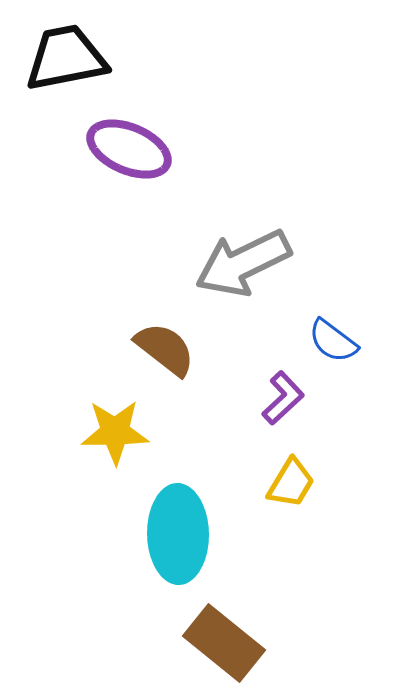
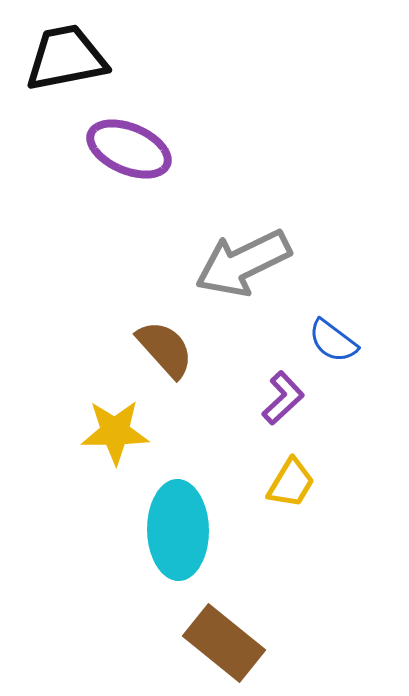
brown semicircle: rotated 10 degrees clockwise
cyan ellipse: moved 4 px up
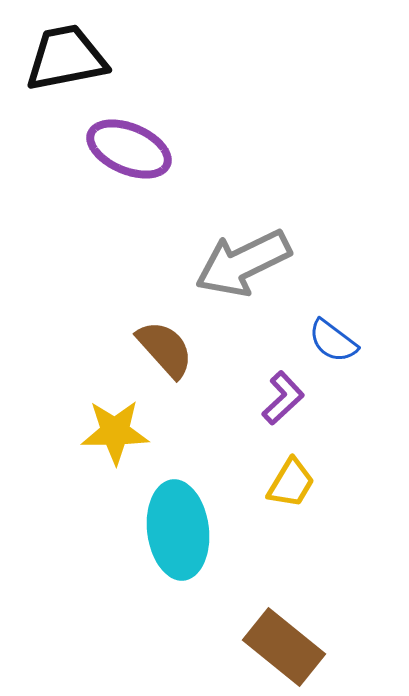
cyan ellipse: rotated 6 degrees counterclockwise
brown rectangle: moved 60 px right, 4 px down
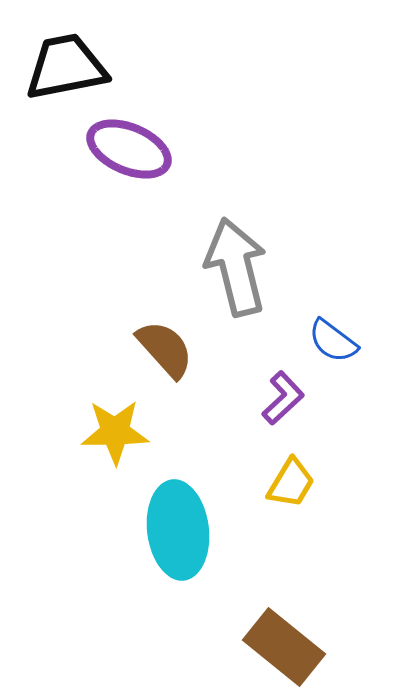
black trapezoid: moved 9 px down
gray arrow: moved 7 px left, 4 px down; rotated 102 degrees clockwise
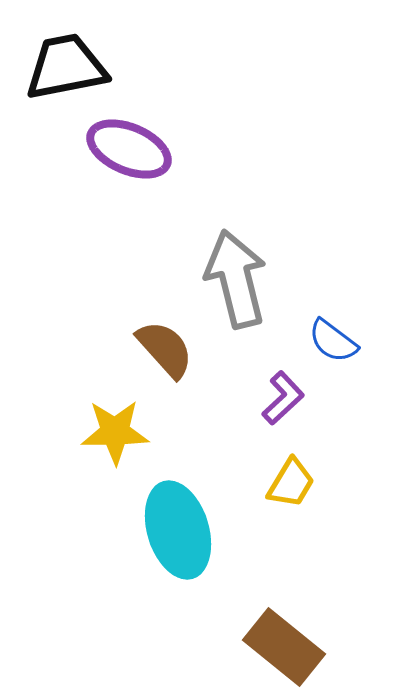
gray arrow: moved 12 px down
cyan ellipse: rotated 10 degrees counterclockwise
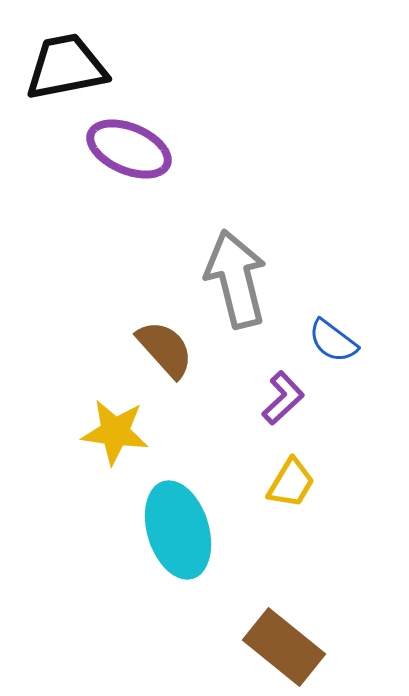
yellow star: rotated 8 degrees clockwise
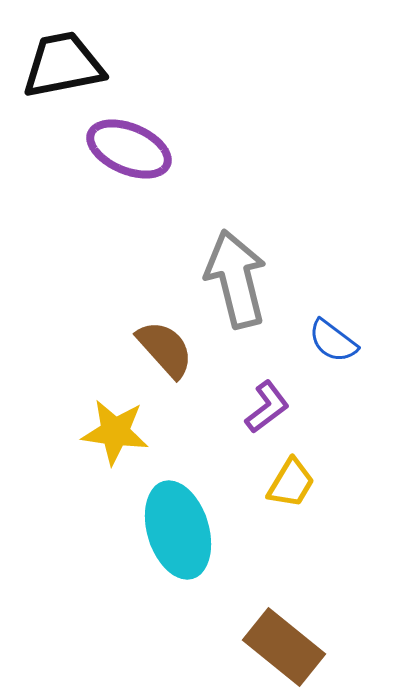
black trapezoid: moved 3 px left, 2 px up
purple L-shape: moved 16 px left, 9 px down; rotated 6 degrees clockwise
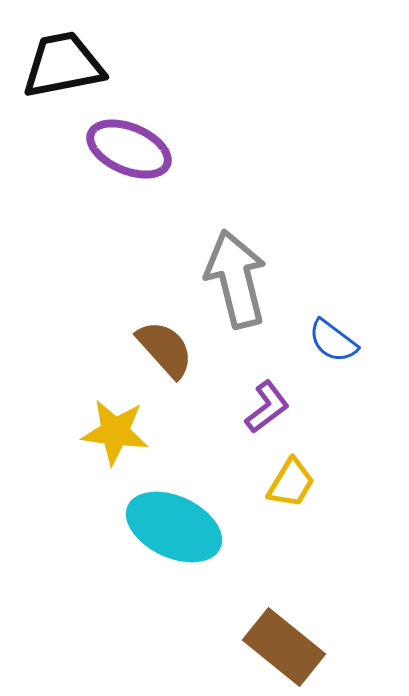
cyan ellipse: moved 4 px left, 3 px up; rotated 48 degrees counterclockwise
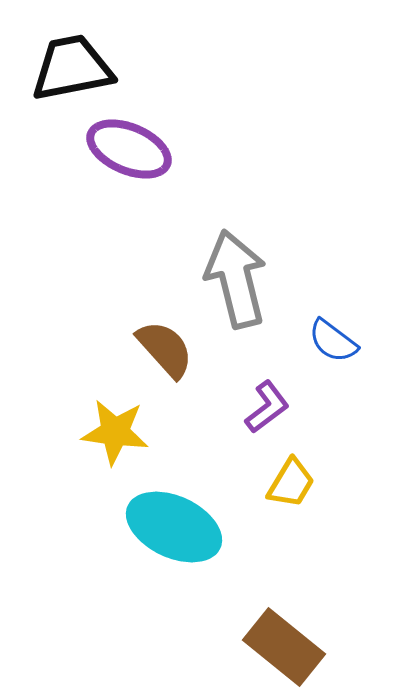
black trapezoid: moved 9 px right, 3 px down
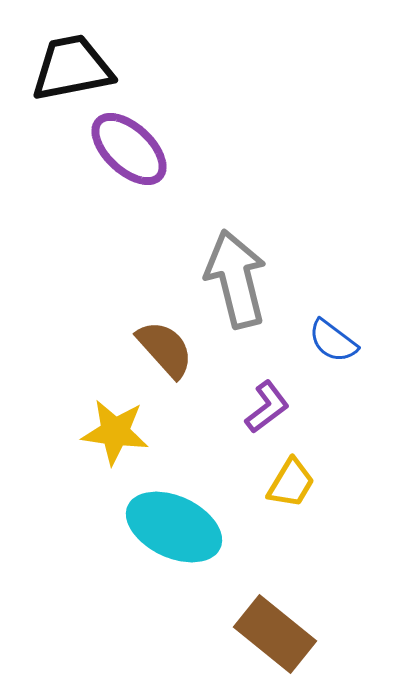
purple ellipse: rotated 20 degrees clockwise
brown rectangle: moved 9 px left, 13 px up
